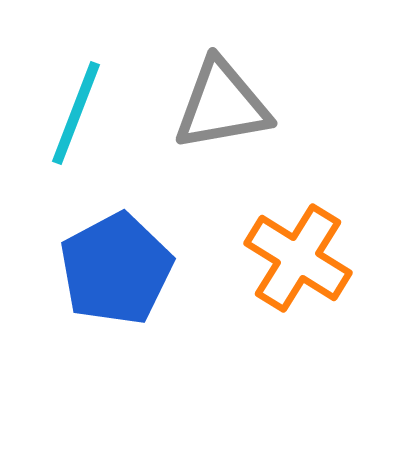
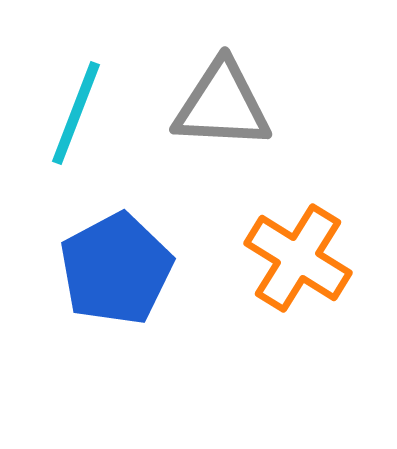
gray triangle: rotated 13 degrees clockwise
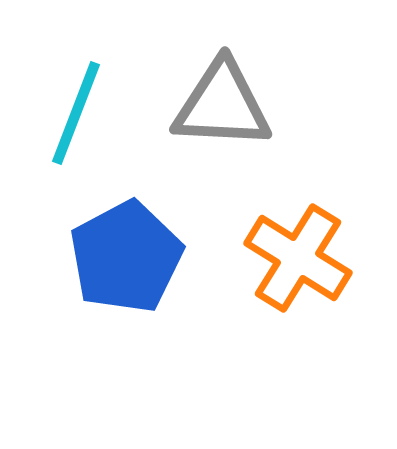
blue pentagon: moved 10 px right, 12 px up
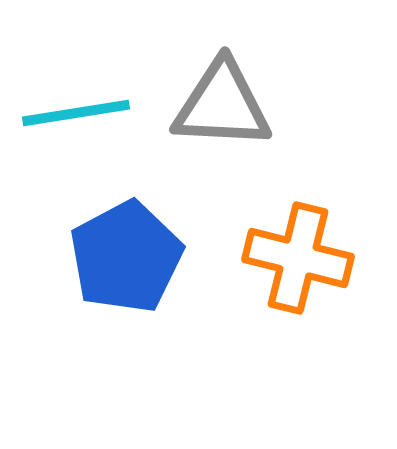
cyan line: rotated 60 degrees clockwise
orange cross: rotated 18 degrees counterclockwise
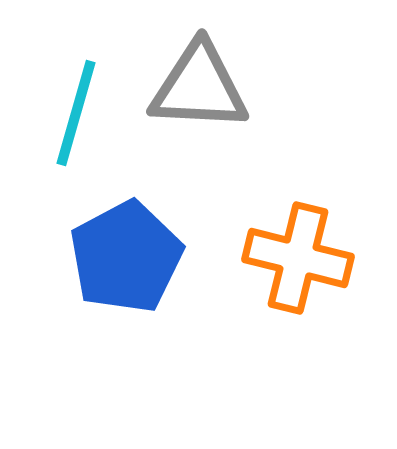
gray triangle: moved 23 px left, 18 px up
cyan line: rotated 65 degrees counterclockwise
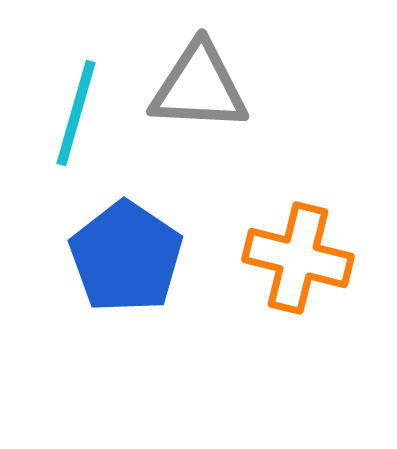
blue pentagon: rotated 10 degrees counterclockwise
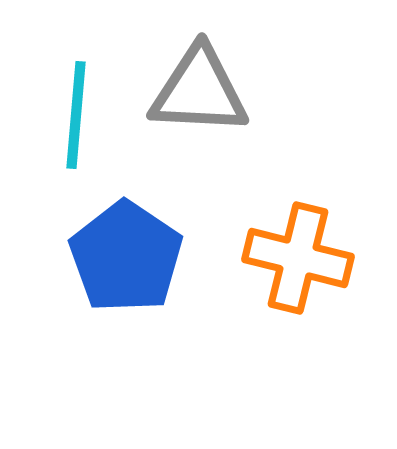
gray triangle: moved 4 px down
cyan line: moved 2 px down; rotated 11 degrees counterclockwise
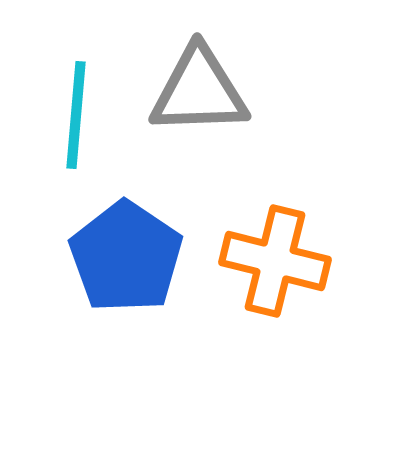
gray triangle: rotated 5 degrees counterclockwise
orange cross: moved 23 px left, 3 px down
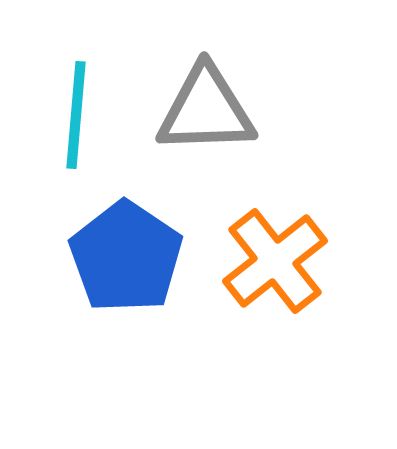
gray triangle: moved 7 px right, 19 px down
orange cross: rotated 38 degrees clockwise
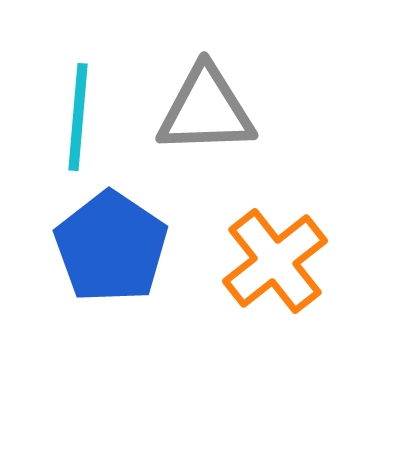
cyan line: moved 2 px right, 2 px down
blue pentagon: moved 15 px left, 10 px up
